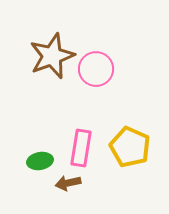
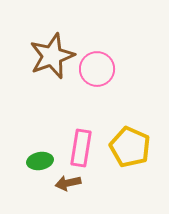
pink circle: moved 1 px right
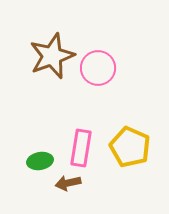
pink circle: moved 1 px right, 1 px up
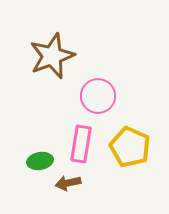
pink circle: moved 28 px down
pink rectangle: moved 4 px up
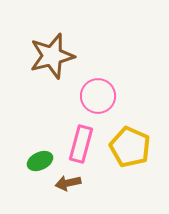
brown star: rotated 6 degrees clockwise
pink rectangle: rotated 6 degrees clockwise
green ellipse: rotated 15 degrees counterclockwise
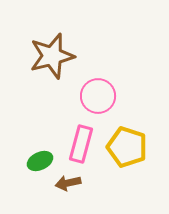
yellow pentagon: moved 3 px left; rotated 6 degrees counterclockwise
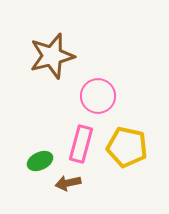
yellow pentagon: rotated 6 degrees counterclockwise
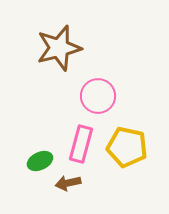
brown star: moved 7 px right, 8 px up
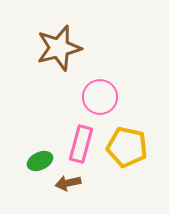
pink circle: moved 2 px right, 1 px down
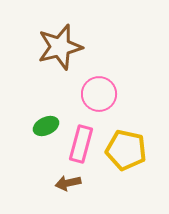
brown star: moved 1 px right, 1 px up
pink circle: moved 1 px left, 3 px up
yellow pentagon: moved 1 px left, 3 px down
green ellipse: moved 6 px right, 35 px up
